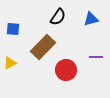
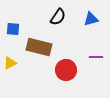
brown rectangle: moved 4 px left; rotated 60 degrees clockwise
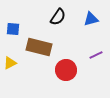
purple line: moved 2 px up; rotated 24 degrees counterclockwise
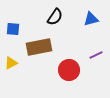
black semicircle: moved 3 px left
brown rectangle: rotated 25 degrees counterclockwise
yellow triangle: moved 1 px right
red circle: moved 3 px right
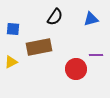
purple line: rotated 24 degrees clockwise
yellow triangle: moved 1 px up
red circle: moved 7 px right, 1 px up
